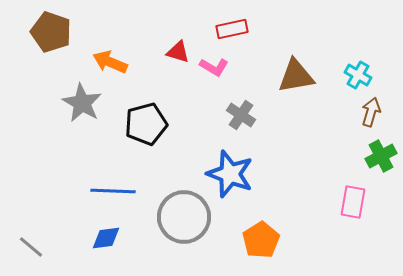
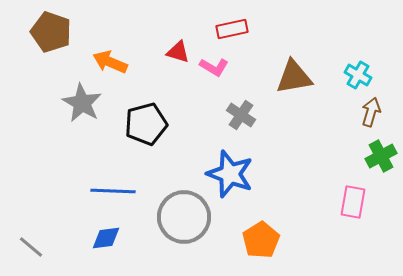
brown triangle: moved 2 px left, 1 px down
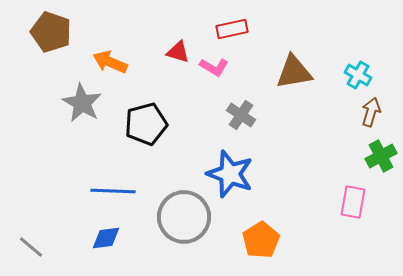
brown triangle: moved 5 px up
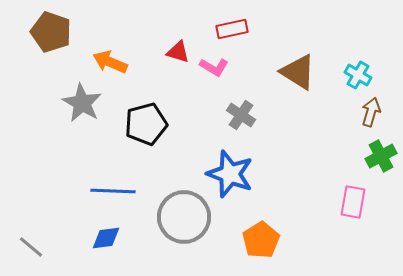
brown triangle: moved 4 px right; rotated 42 degrees clockwise
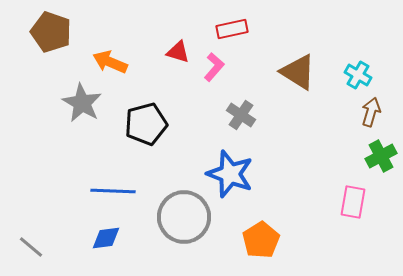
pink L-shape: rotated 80 degrees counterclockwise
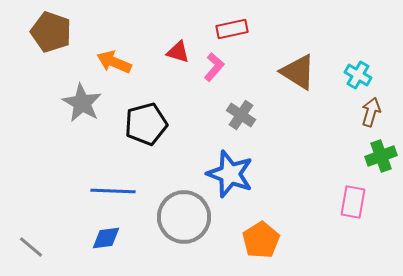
orange arrow: moved 4 px right
green cross: rotated 8 degrees clockwise
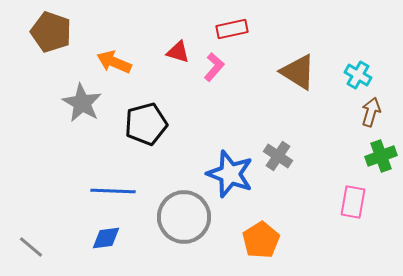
gray cross: moved 37 px right, 41 px down
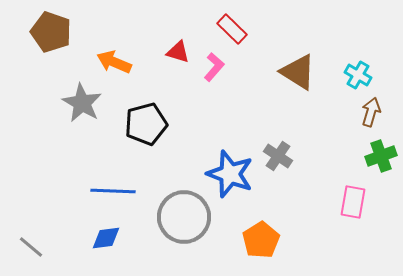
red rectangle: rotated 56 degrees clockwise
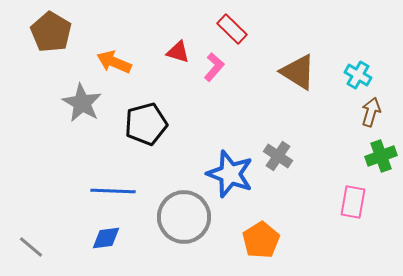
brown pentagon: rotated 12 degrees clockwise
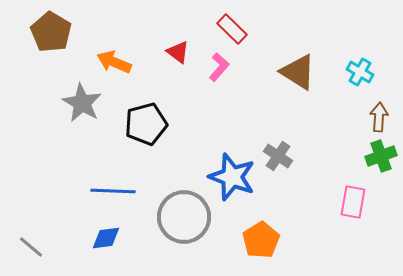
red triangle: rotated 20 degrees clockwise
pink L-shape: moved 5 px right
cyan cross: moved 2 px right, 3 px up
brown arrow: moved 8 px right, 5 px down; rotated 12 degrees counterclockwise
blue star: moved 2 px right, 3 px down
